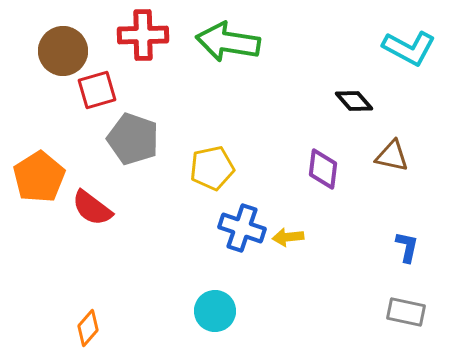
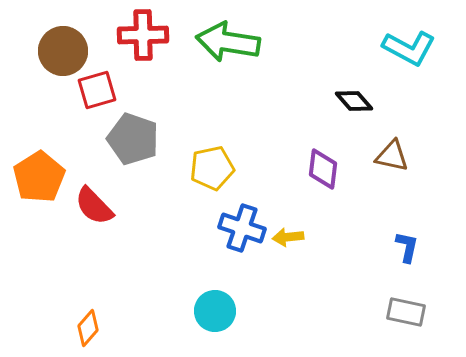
red semicircle: moved 2 px right, 2 px up; rotated 9 degrees clockwise
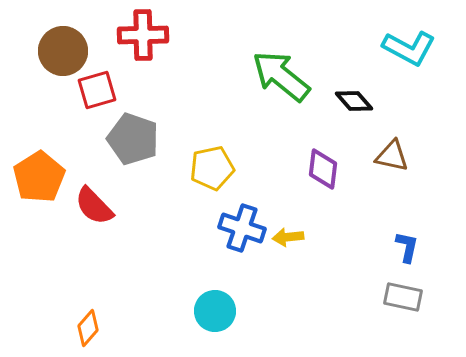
green arrow: moved 53 px right, 34 px down; rotated 30 degrees clockwise
gray rectangle: moved 3 px left, 15 px up
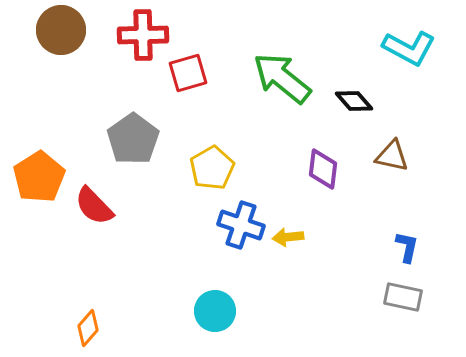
brown circle: moved 2 px left, 21 px up
green arrow: moved 1 px right, 2 px down
red square: moved 91 px right, 17 px up
gray pentagon: rotated 18 degrees clockwise
yellow pentagon: rotated 18 degrees counterclockwise
blue cross: moved 1 px left, 3 px up
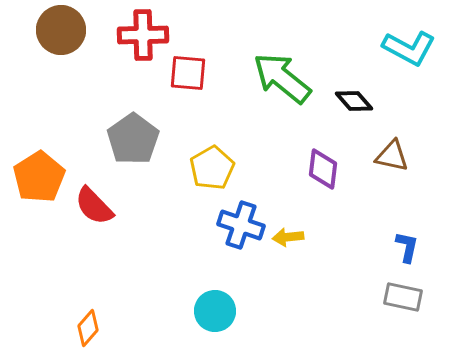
red square: rotated 21 degrees clockwise
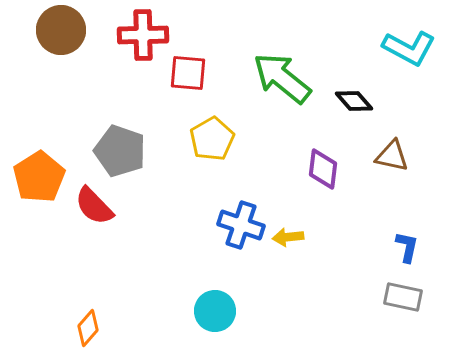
gray pentagon: moved 13 px left, 12 px down; rotated 18 degrees counterclockwise
yellow pentagon: moved 29 px up
